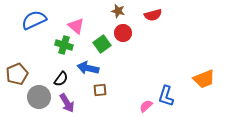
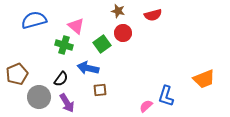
blue semicircle: rotated 10 degrees clockwise
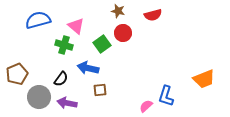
blue semicircle: moved 4 px right
purple arrow: rotated 132 degrees clockwise
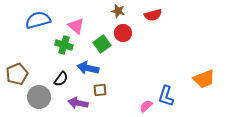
purple arrow: moved 11 px right
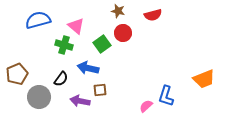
purple arrow: moved 2 px right, 2 px up
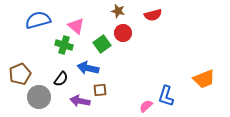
brown pentagon: moved 3 px right
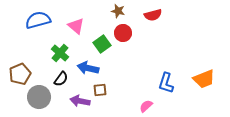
green cross: moved 4 px left, 8 px down; rotated 24 degrees clockwise
blue L-shape: moved 13 px up
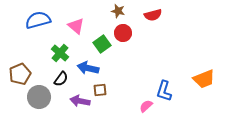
blue L-shape: moved 2 px left, 8 px down
